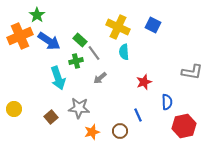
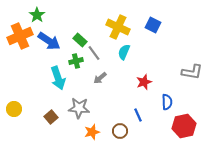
cyan semicircle: rotated 28 degrees clockwise
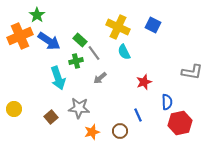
cyan semicircle: rotated 49 degrees counterclockwise
red hexagon: moved 4 px left, 3 px up
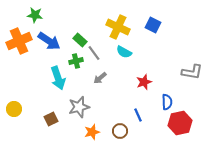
green star: moved 2 px left; rotated 28 degrees counterclockwise
orange cross: moved 1 px left, 5 px down
cyan semicircle: rotated 35 degrees counterclockwise
gray star: moved 1 px up; rotated 20 degrees counterclockwise
brown square: moved 2 px down; rotated 16 degrees clockwise
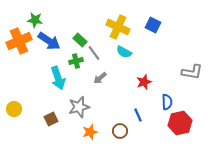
green star: moved 5 px down
orange star: moved 2 px left
